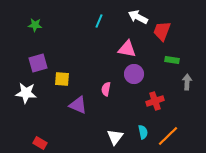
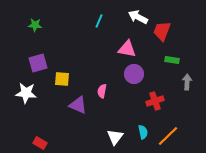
pink semicircle: moved 4 px left, 2 px down
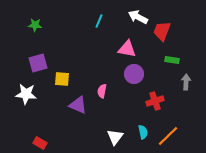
gray arrow: moved 1 px left
white star: moved 1 px down
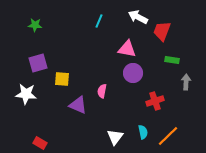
purple circle: moved 1 px left, 1 px up
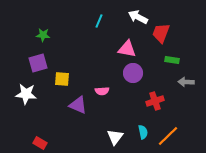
green star: moved 8 px right, 10 px down
red trapezoid: moved 1 px left, 2 px down
gray arrow: rotated 91 degrees counterclockwise
pink semicircle: rotated 104 degrees counterclockwise
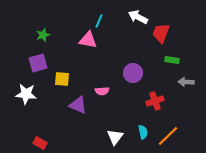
green star: rotated 24 degrees counterclockwise
pink triangle: moved 39 px left, 9 px up
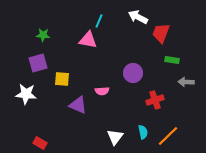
green star: rotated 24 degrees clockwise
red cross: moved 1 px up
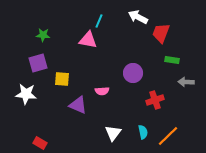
white triangle: moved 2 px left, 4 px up
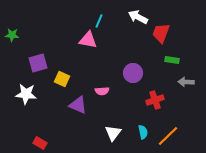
green star: moved 31 px left
yellow square: rotated 21 degrees clockwise
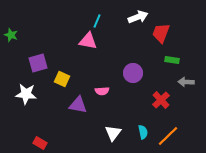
white arrow: rotated 132 degrees clockwise
cyan line: moved 2 px left
green star: moved 1 px left; rotated 16 degrees clockwise
pink triangle: moved 1 px down
red cross: moved 6 px right; rotated 24 degrees counterclockwise
purple triangle: rotated 12 degrees counterclockwise
